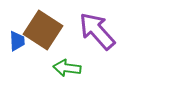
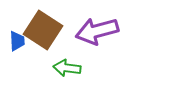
purple arrow: rotated 63 degrees counterclockwise
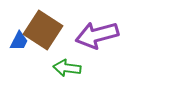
purple arrow: moved 4 px down
blue trapezoid: moved 2 px right; rotated 30 degrees clockwise
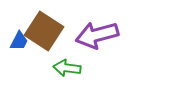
brown square: moved 1 px right, 1 px down
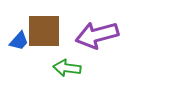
brown square: rotated 33 degrees counterclockwise
blue trapezoid: rotated 15 degrees clockwise
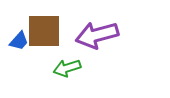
green arrow: rotated 24 degrees counterclockwise
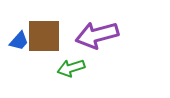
brown square: moved 5 px down
green arrow: moved 4 px right
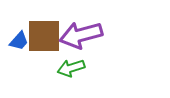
purple arrow: moved 16 px left
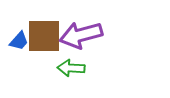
green arrow: rotated 20 degrees clockwise
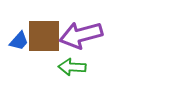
green arrow: moved 1 px right, 1 px up
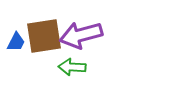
brown square: rotated 9 degrees counterclockwise
blue trapezoid: moved 3 px left, 1 px down; rotated 15 degrees counterclockwise
